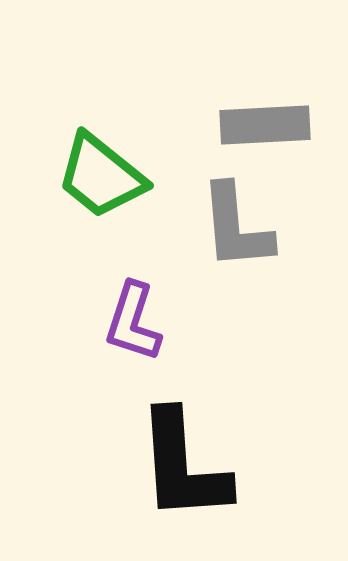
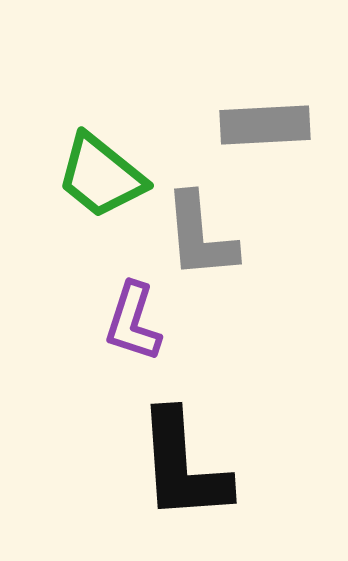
gray L-shape: moved 36 px left, 9 px down
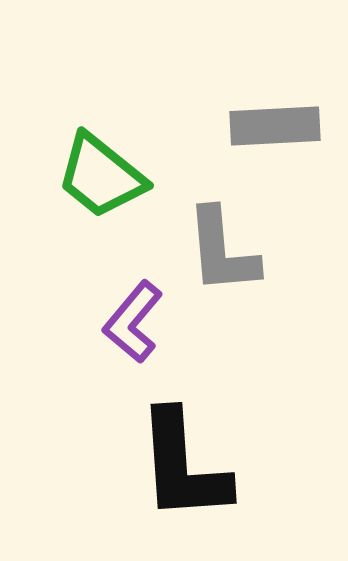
gray rectangle: moved 10 px right, 1 px down
gray L-shape: moved 22 px right, 15 px down
purple L-shape: rotated 22 degrees clockwise
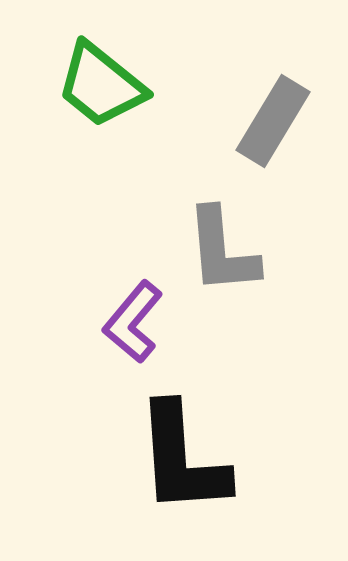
gray rectangle: moved 2 px left, 5 px up; rotated 56 degrees counterclockwise
green trapezoid: moved 91 px up
black L-shape: moved 1 px left, 7 px up
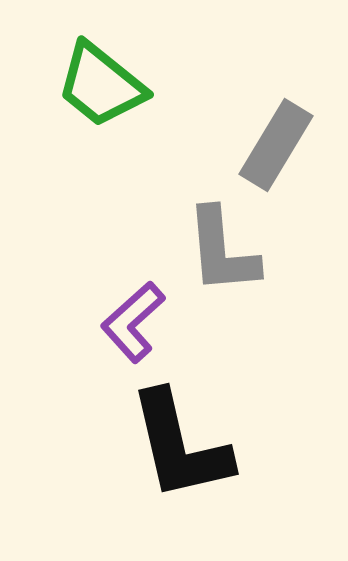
gray rectangle: moved 3 px right, 24 px down
purple L-shape: rotated 8 degrees clockwise
black L-shape: moved 2 px left, 13 px up; rotated 9 degrees counterclockwise
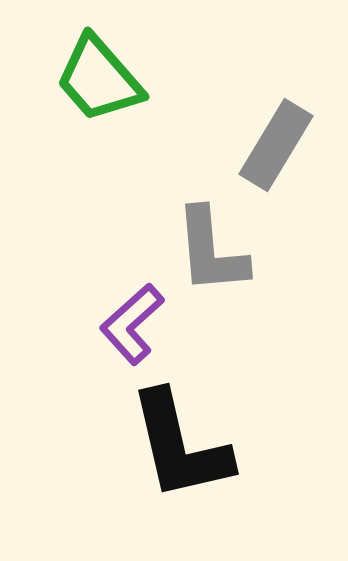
green trapezoid: moved 2 px left, 6 px up; rotated 10 degrees clockwise
gray L-shape: moved 11 px left
purple L-shape: moved 1 px left, 2 px down
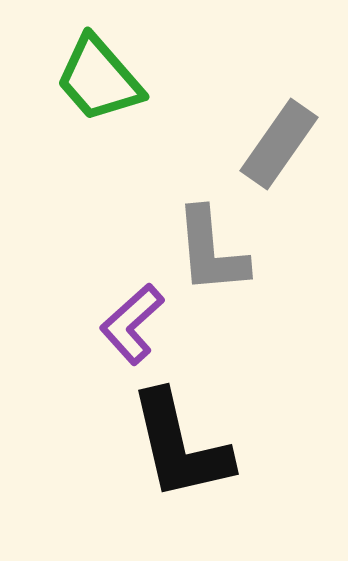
gray rectangle: moved 3 px right, 1 px up; rotated 4 degrees clockwise
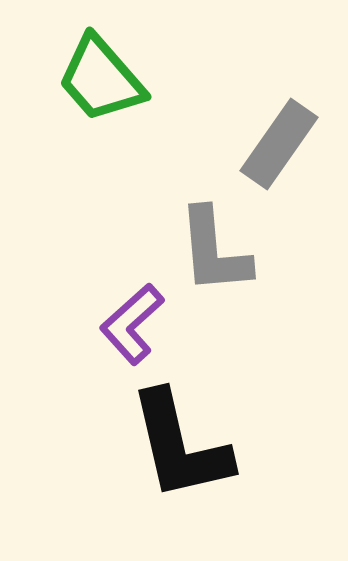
green trapezoid: moved 2 px right
gray L-shape: moved 3 px right
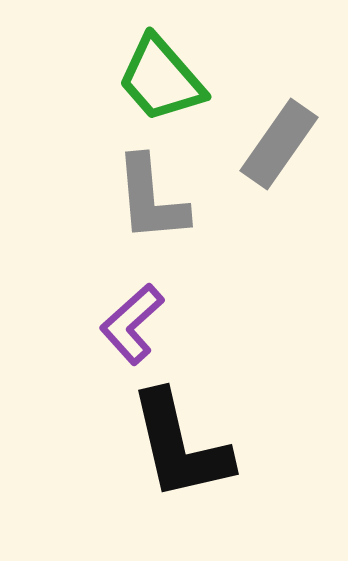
green trapezoid: moved 60 px right
gray L-shape: moved 63 px left, 52 px up
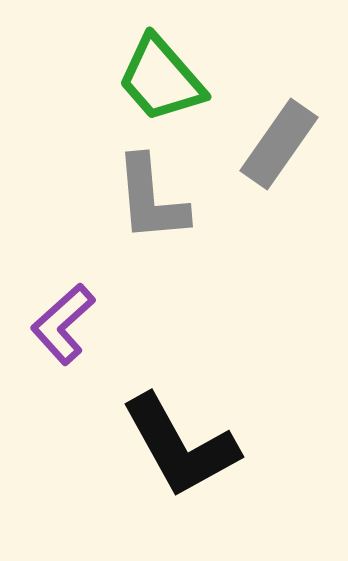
purple L-shape: moved 69 px left
black L-shape: rotated 16 degrees counterclockwise
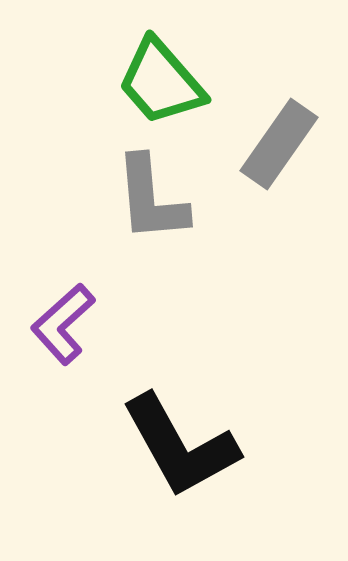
green trapezoid: moved 3 px down
